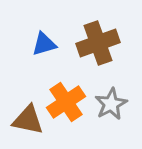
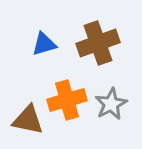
orange cross: moved 1 px right, 2 px up; rotated 18 degrees clockwise
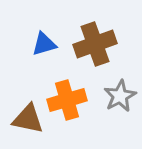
brown cross: moved 3 px left, 1 px down
gray star: moved 9 px right, 8 px up
brown triangle: moved 1 px up
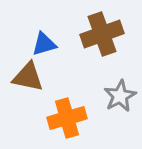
brown cross: moved 7 px right, 10 px up
orange cross: moved 18 px down
brown triangle: moved 42 px up
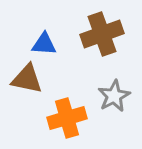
blue triangle: rotated 20 degrees clockwise
brown triangle: moved 1 px left, 2 px down
gray star: moved 6 px left
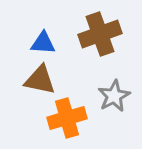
brown cross: moved 2 px left
blue triangle: moved 1 px left, 1 px up
brown triangle: moved 13 px right, 1 px down
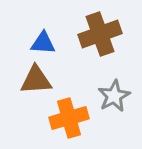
brown triangle: moved 4 px left; rotated 16 degrees counterclockwise
orange cross: moved 2 px right
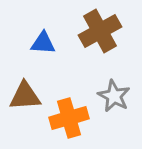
brown cross: moved 3 px up; rotated 9 degrees counterclockwise
brown triangle: moved 11 px left, 16 px down
gray star: rotated 16 degrees counterclockwise
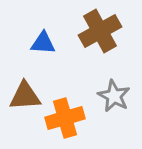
orange cross: moved 4 px left
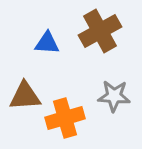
blue triangle: moved 4 px right
gray star: rotated 24 degrees counterclockwise
